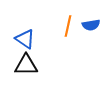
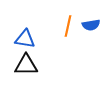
blue triangle: rotated 25 degrees counterclockwise
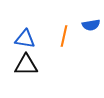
orange line: moved 4 px left, 10 px down
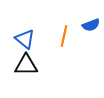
blue semicircle: rotated 12 degrees counterclockwise
blue triangle: rotated 30 degrees clockwise
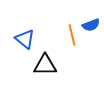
orange line: moved 8 px right, 1 px up; rotated 25 degrees counterclockwise
black triangle: moved 19 px right
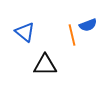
blue semicircle: moved 3 px left
blue triangle: moved 7 px up
